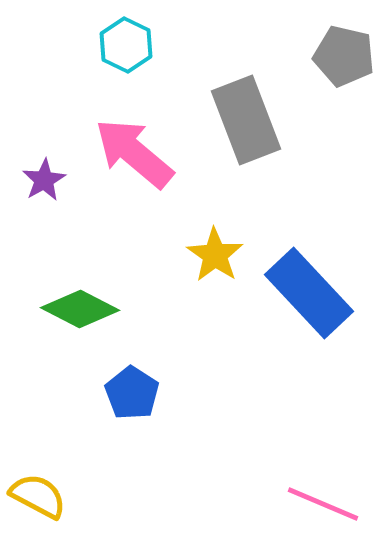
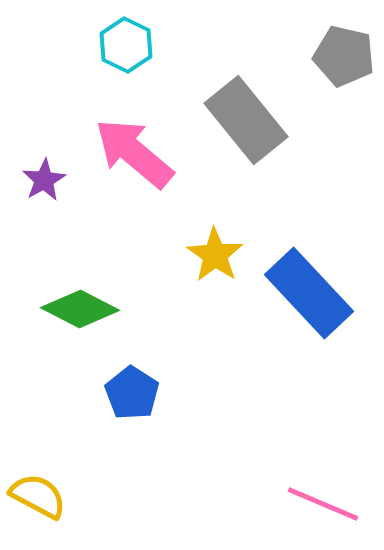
gray rectangle: rotated 18 degrees counterclockwise
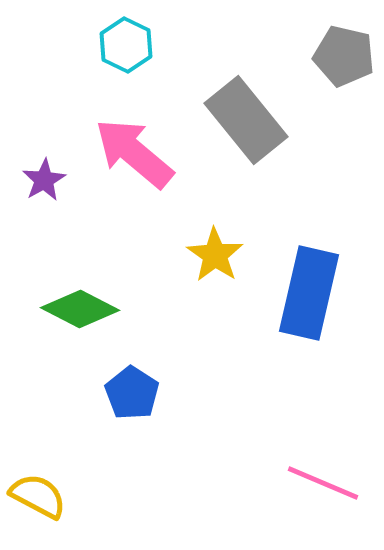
blue rectangle: rotated 56 degrees clockwise
pink line: moved 21 px up
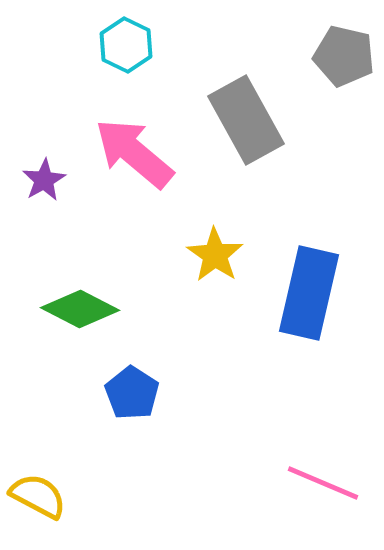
gray rectangle: rotated 10 degrees clockwise
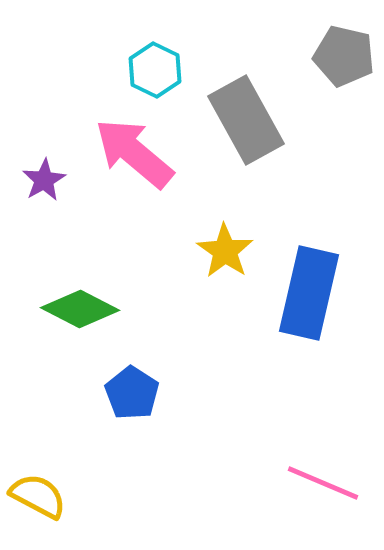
cyan hexagon: moved 29 px right, 25 px down
yellow star: moved 10 px right, 4 px up
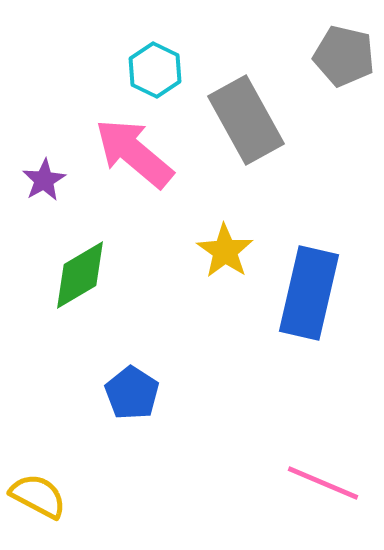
green diamond: moved 34 px up; rotated 58 degrees counterclockwise
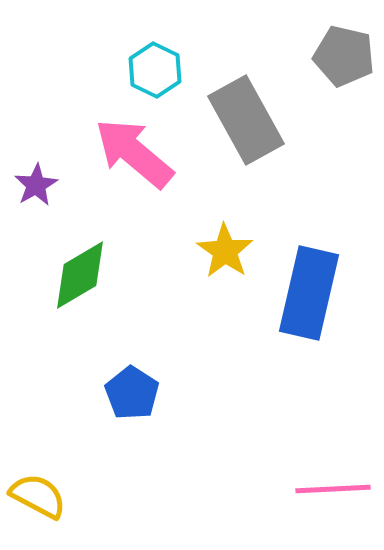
purple star: moved 8 px left, 5 px down
pink line: moved 10 px right, 6 px down; rotated 26 degrees counterclockwise
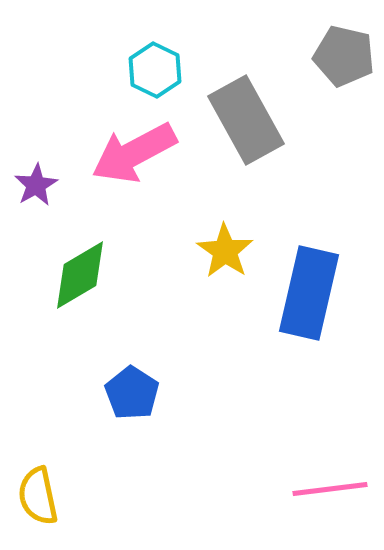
pink arrow: rotated 68 degrees counterclockwise
pink line: moved 3 px left; rotated 4 degrees counterclockwise
yellow semicircle: rotated 130 degrees counterclockwise
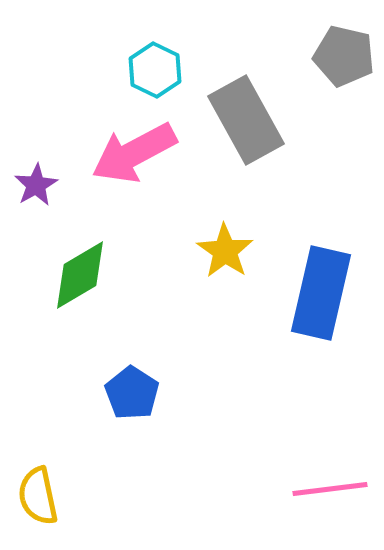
blue rectangle: moved 12 px right
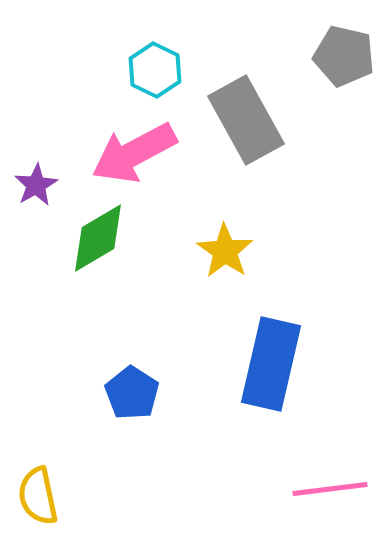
green diamond: moved 18 px right, 37 px up
blue rectangle: moved 50 px left, 71 px down
